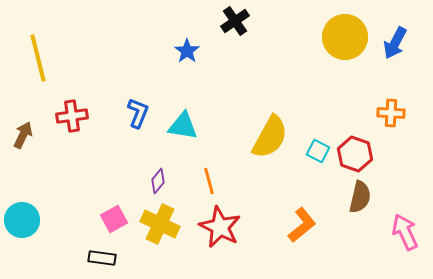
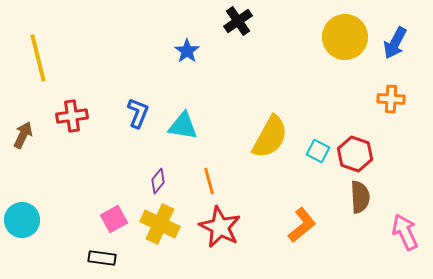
black cross: moved 3 px right
orange cross: moved 14 px up
brown semicircle: rotated 16 degrees counterclockwise
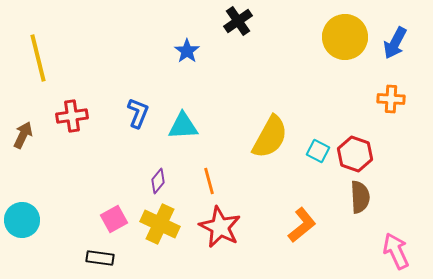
cyan triangle: rotated 12 degrees counterclockwise
pink arrow: moved 9 px left, 19 px down
black rectangle: moved 2 px left
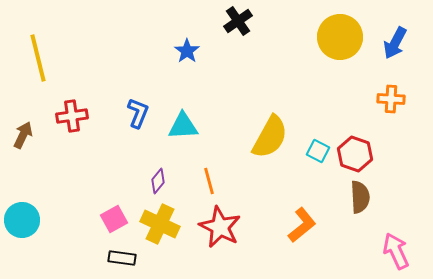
yellow circle: moved 5 px left
black rectangle: moved 22 px right
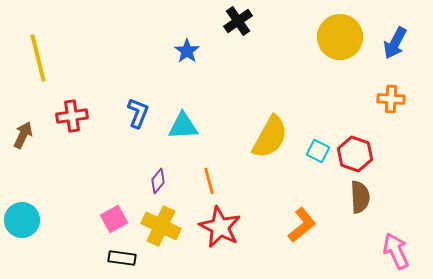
yellow cross: moved 1 px right, 2 px down
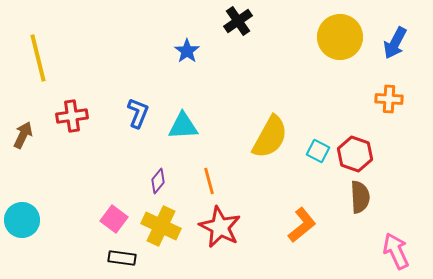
orange cross: moved 2 px left
pink square: rotated 24 degrees counterclockwise
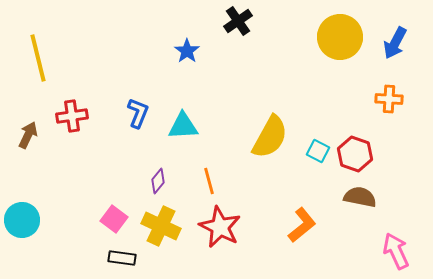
brown arrow: moved 5 px right
brown semicircle: rotated 76 degrees counterclockwise
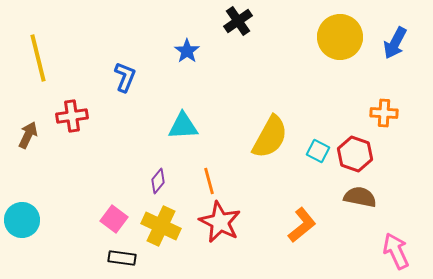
orange cross: moved 5 px left, 14 px down
blue L-shape: moved 13 px left, 36 px up
red star: moved 5 px up
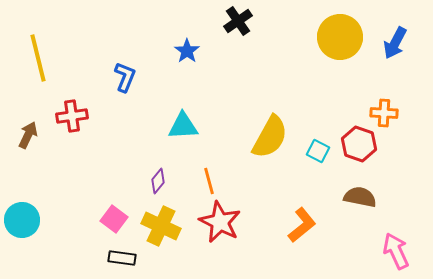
red hexagon: moved 4 px right, 10 px up
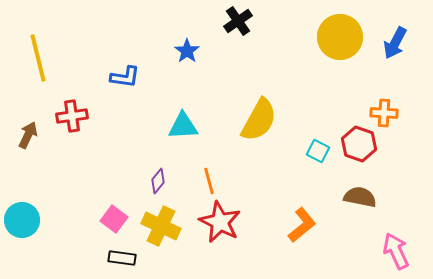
blue L-shape: rotated 76 degrees clockwise
yellow semicircle: moved 11 px left, 17 px up
